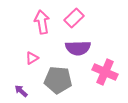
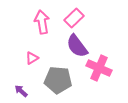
purple semicircle: moved 1 px left, 2 px up; rotated 55 degrees clockwise
pink cross: moved 6 px left, 4 px up
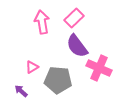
pink triangle: moved 9 px down
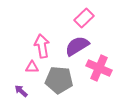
pink rectangle: moved 10 px right
pink arrow: moved 24 px down
purple semicircle: rotated 95 degrees clockwise
pink triangle: rotated 32 degrees clockwise
gray pentagon: moved 1 px right
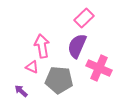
purple semicircle: rotated 35 degrees counterclockwise
pink triangle: rotated 24 degrees clockwise
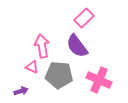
purple semicircle: rotated 60 degrees counterclockwise
pink cross: moved 12 px down
gray pentagon: moved 5 px up
purple arrow: rotated 120 degrees clockwise
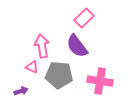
pink cross: moved 1 px right, 1 px down; rotated 15 degrees counterclockwise
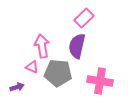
purple semicircle: rotated 50 degrees clockwise
gray pentagon: moved 1 px left, 2 px up
purple arrow: moved 4 px left, 4 px up
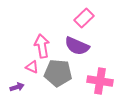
purple semicircle: rotated 80 degrees counterclockwise
